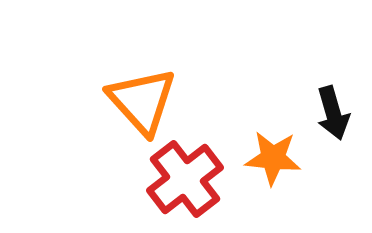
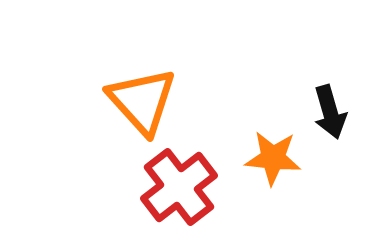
black arrow: moved 3 px left, 1 px up
red cross: moved 6 px left, 8 px down
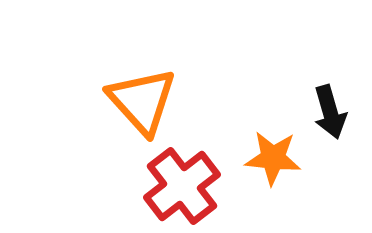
red cross: moved 3 px right, 1 px up
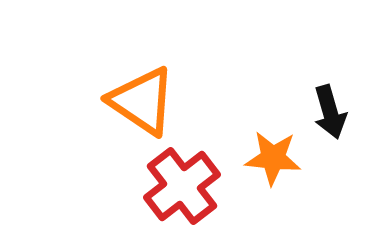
orange triangle: rotated 14 degrees counterclockwise
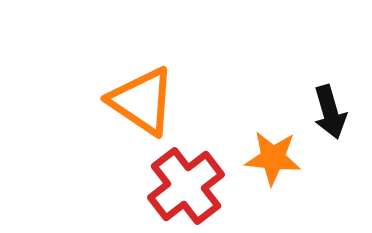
red cross: moved 4 px right
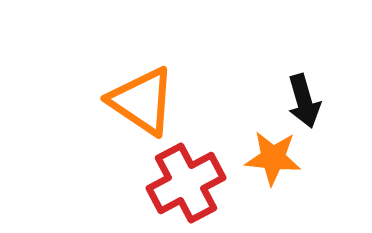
black arrow: moved 26 px left, 11 px up
red cross: moved 3 px up; rotated 10 degrees clockwise
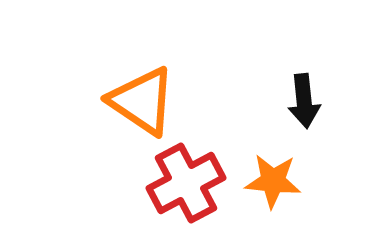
black arrow: rotated 10 degrees clockwise
orange star: moved 23 px down
